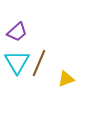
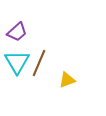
yellow triangle: moved 1 px right, 1 px down
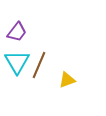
purple trapezoid: rotated 10 degrees counterclockwise
brown line: moved 2 px down
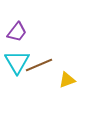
brown line: rotated 44 degrees clockwise
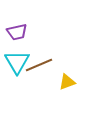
purple trapezoid: rotated 40 degrees clockwise
yellow triangle: moved 2 px down
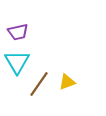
purple trapezoid: moved 1 px right
brown line: moved 19 px down; rotated 32 degrees counterclockwise
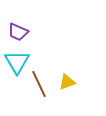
purple trapezoid: rotated 35 degrees clockwise
brown line: rotated 60 degrees counterclockwise
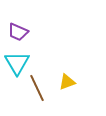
cyan triangle: moved 1 px down
brown line: moved 2 px left, 4 px down
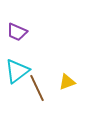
purple trapezoid: moved 1 px left
cyan triangle: moved 8 px down; rotated 24 degrees clockwise
